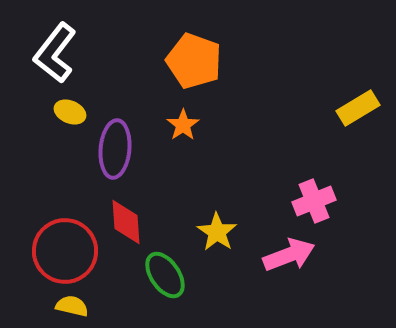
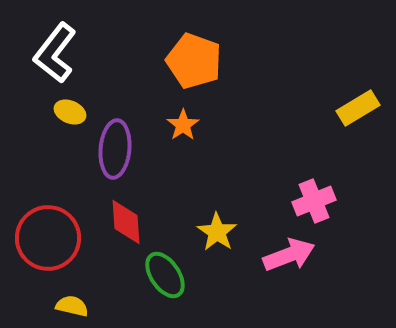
red circle: moved 17 px left, 13 px up
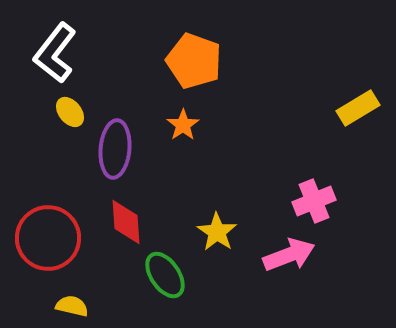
yellow ellipse: rotated 28 degrees clockwise
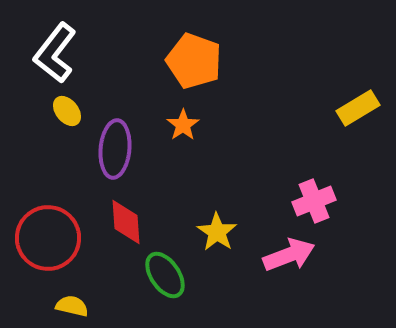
yellow ellipse: moved 3 px left, 1 px up
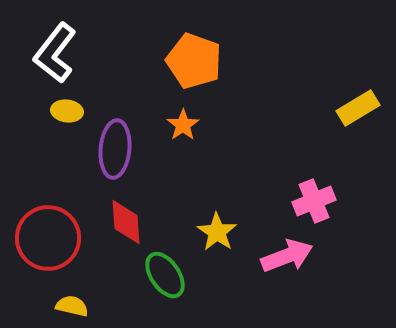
yellow ellipse: rotated 44 degrees counterclockwise
pink arrow: moved 2 px left, 1 px down
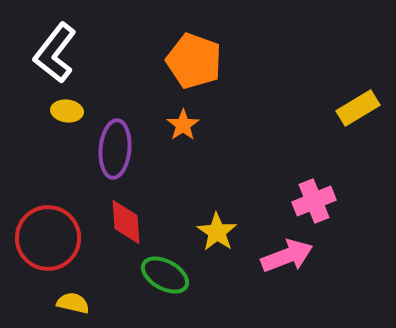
green ellipse: rotated 27 degrees counterclockwise
yellow semicircle: moved 1 px right, 3 px up
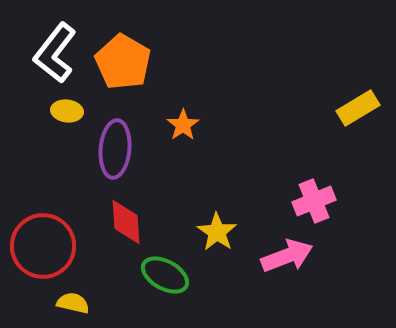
orange pentagon: moved 71 px left, 1 px down; rotated 10 degrees clockwise
red circle: moved 5 px left, 8 px down
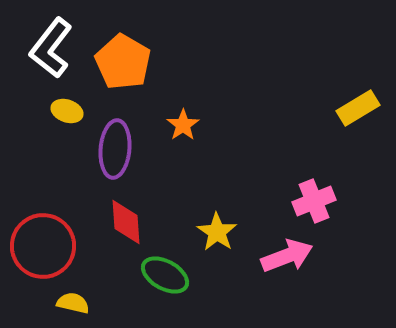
white L-shape: moved 4 px left, 5 px up
yellow ellipse: rotated 12 degrees clockwise
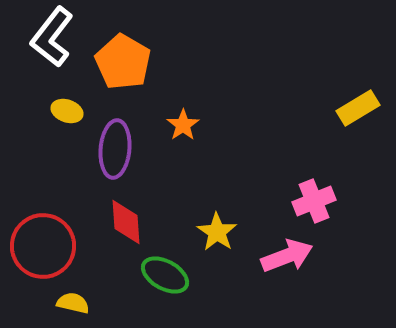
white L-shape: moved 1 px right, 11 px up
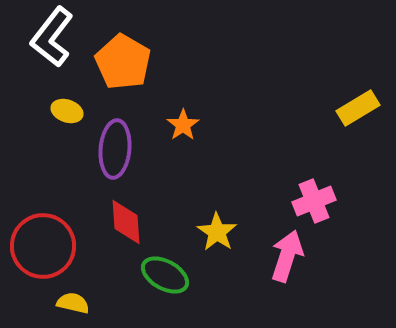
pink arrow: rotated 51 degrees counterclockwise
